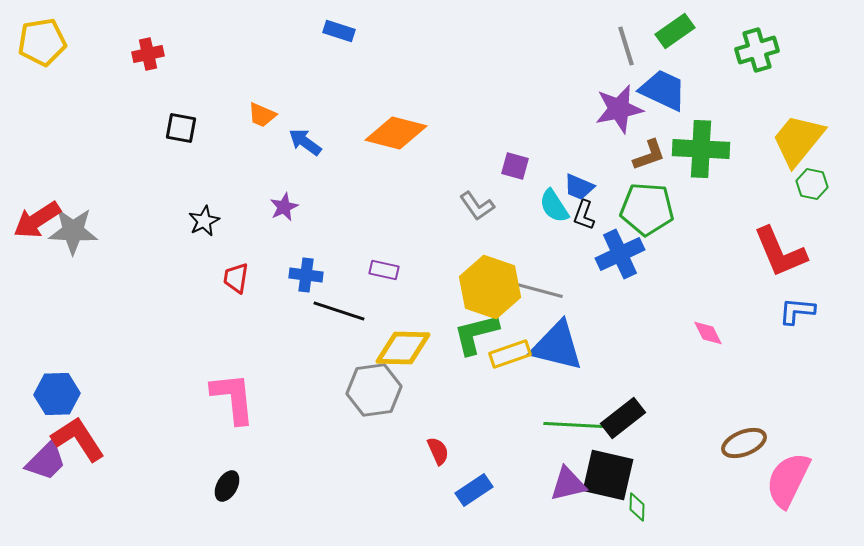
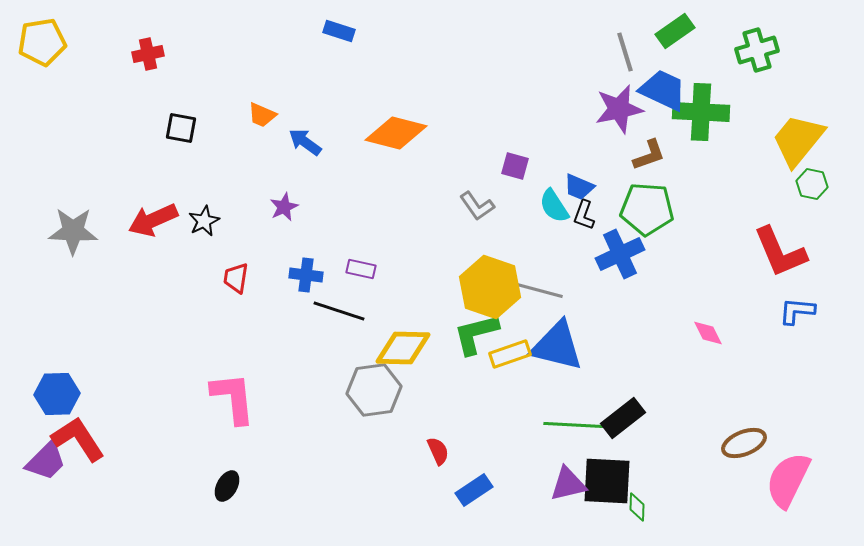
gray line at (626, 46): moved 1 px left, 6 px down
green cross at (701, 149): moved 37 px up
red arrow at (37, 220): moved 116 px right; rotated 9 degrees clockwise
purple rectangle at (384, 270): moved 23 px left, 1 px up
black square at (608, 475): moved 1 px left, 6 px down; rotated 10 degrees counterclockwise
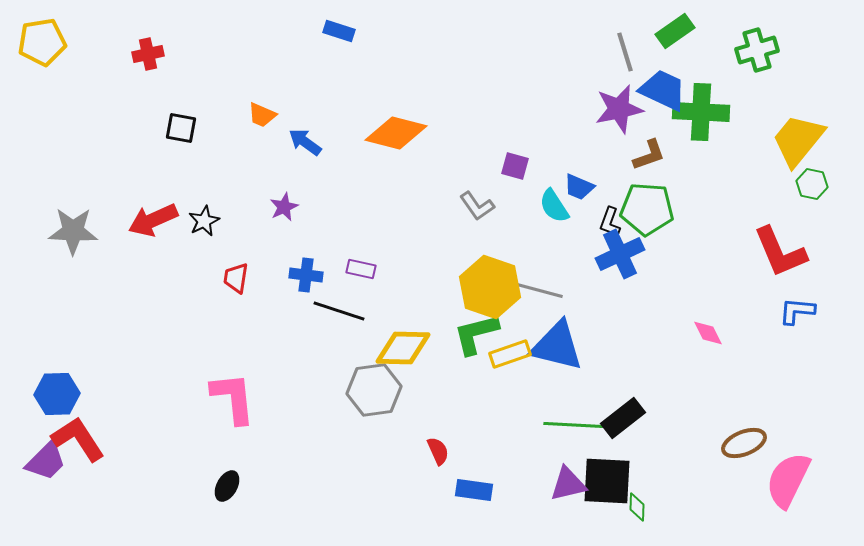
black L-shape at (584, 215): moved 26 px right, 7 px down
blue rectangle at (474, 490): rotated 42 degrees clockwise
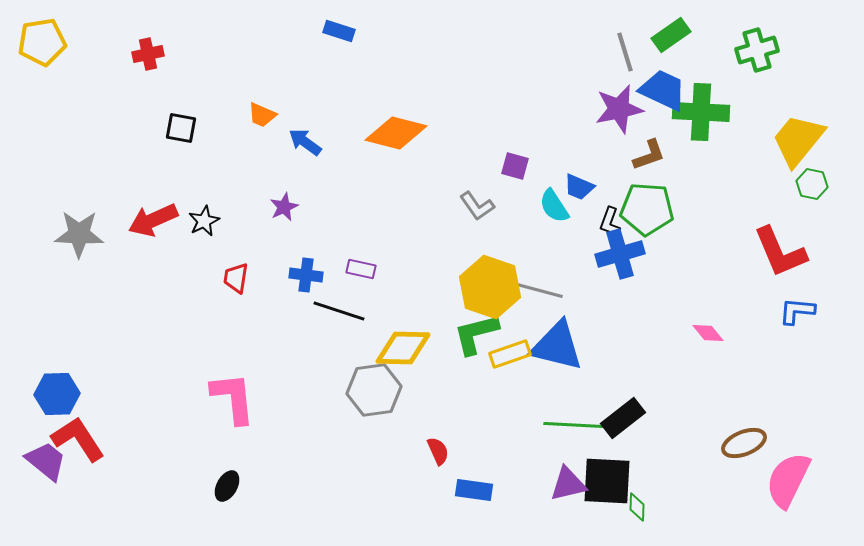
green rectangle at (675, 31): moved 4 px left, 4 px down
gray star at (73, 231): moved 6 px right, 3 px down
blue cross at (620, 254): rotated 9 degrees clockwise
pink diamond at (708, 333): rotated 12 degrees counterclockwise
purple trapezoid at (46, 461): rotated 96 degrees counterclockwise
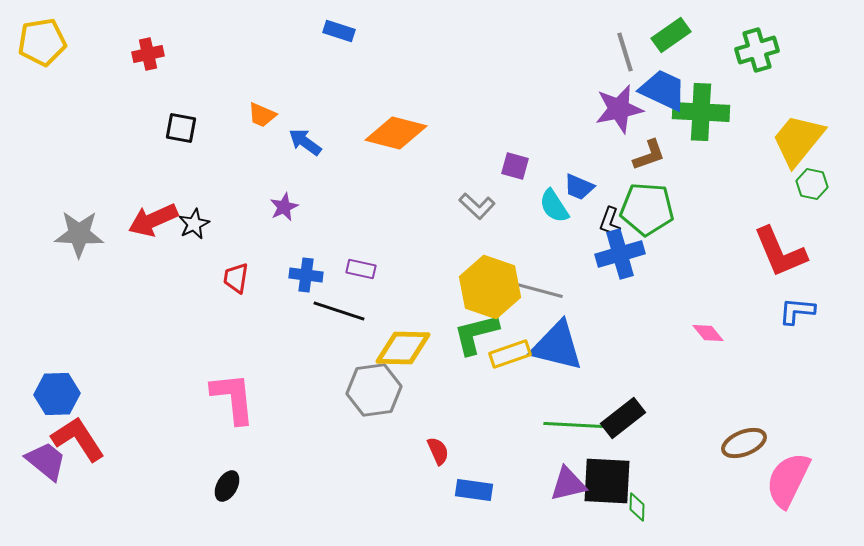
gray L-shape at (477, 206): rotated 12 degrees counterclockwise
black star at (204, 221): moved 10 px left, 3 px down
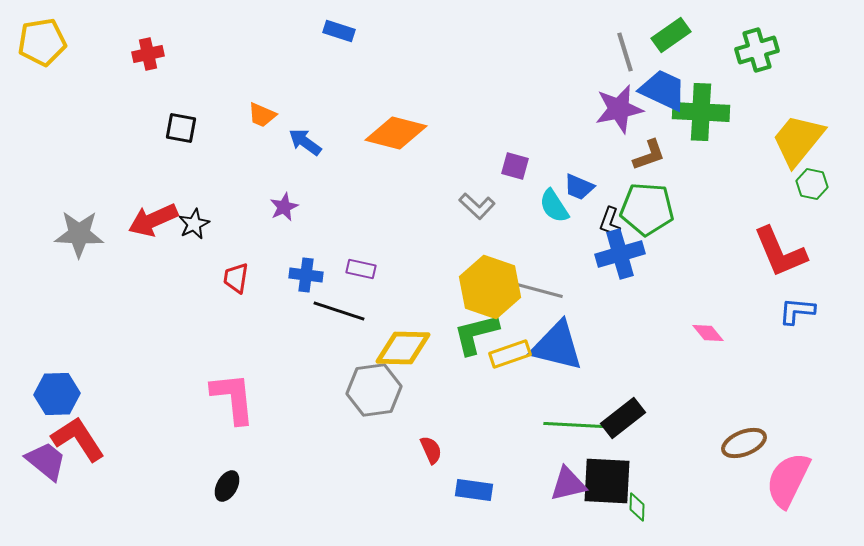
red semicircle at (438, 451): moved 7 px left, 1 px up
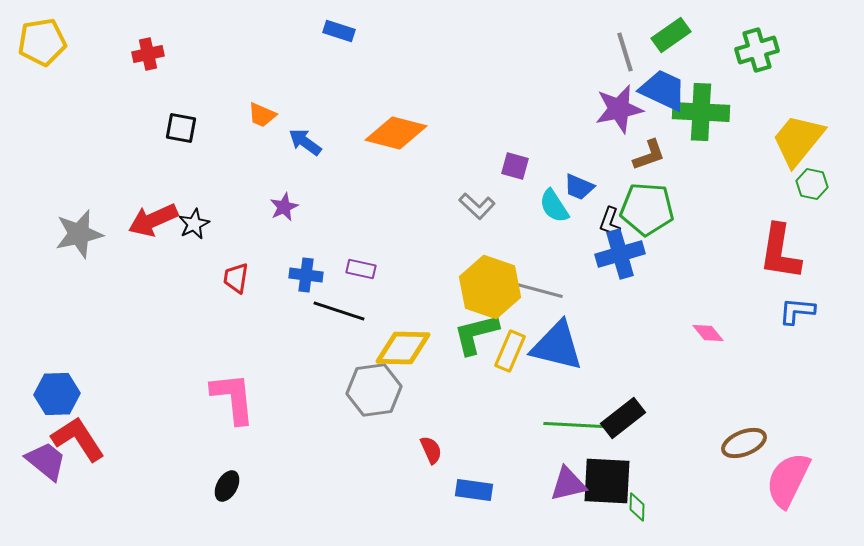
gray star at (79, 234): rotated 15 degrees counterclockwise
red L-shape at (780, 252): rotated 32 degrees clockwise
yellow rectangle at (510, 354): moved 3 px up; rotated 48 degrees counterclockwise
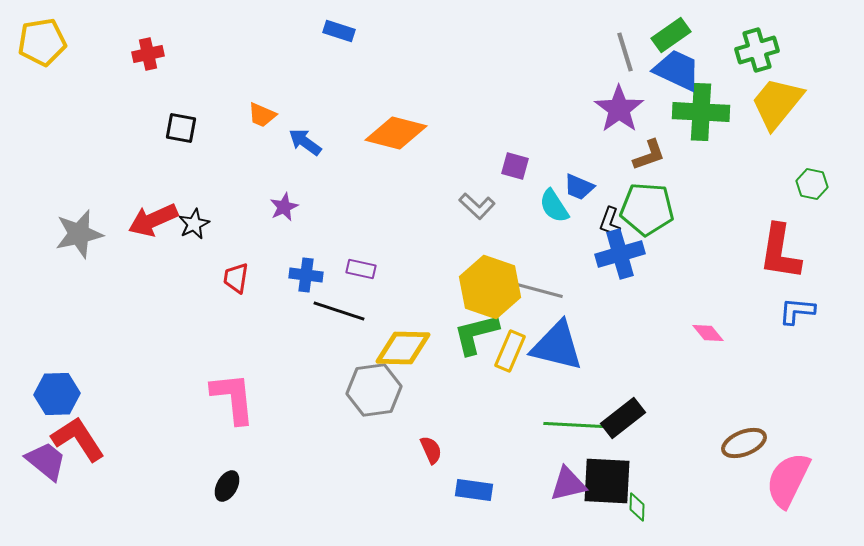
blue trapezoid at (663, 90): moved 14 px right, 20 px up
purple star at (619, 109): rotated 24 degrees counterclockwise
yellow trapezoid at (798, 140): moved 21 px left, 37 px up
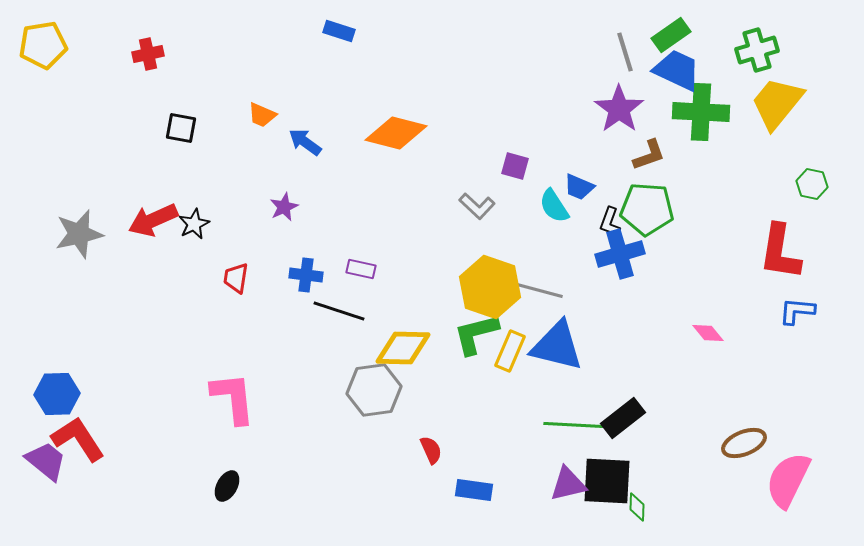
yellow pentagon at (42, 42): moved 1 px right, 3 px down
